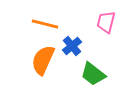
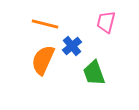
green trapezoid: moved 1 px right, 1 px up; rotated 32 degrees clockwise
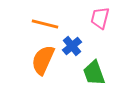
pink trapezoid: moved 6 px left, 4 px up
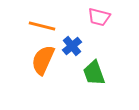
pink trapezoid: moved 1 px left, 1 px up; rotated 90 degrees counterclockwise
orange line: moved 3 px left, 2 px down
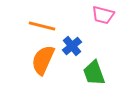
pink trapezoid: moved 4 px right, 2 px up
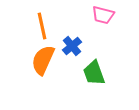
orange line: rotated 64 degrees clockwise
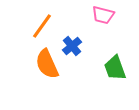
orange line: rotated 48 degrees clockwise
orange semicircle: moved 4 px right, 4 px down; rotated 48 degrees counterclockwise
green trapezoid: moved 21 px right, 5 px up
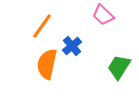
pink trapezoid: rotated 30 degrees clockwise
orange semicircle: rotated 36 degrees clockwise
green trapezoid: moved 4 px right, 1 px up; rotated 52 degrees clockwise
